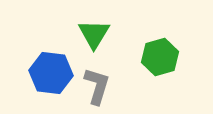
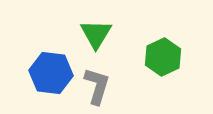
green triangle: moved 2 px right
green hexagon: moved 3 px right; rotated 9 degrees counterclockwise
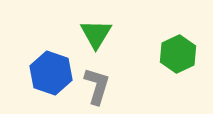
green hexagon: moved 15 px right, 3 px up
blue hexagon: rotated 12 degrees clockwise
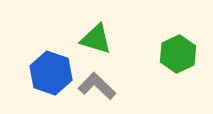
green triangle: moved 5 px down; rotated 44 degrees counterclockwise
gray L-shape: rotated 63 degrees counterclockwise
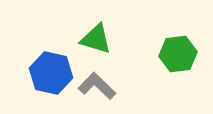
green hexagon: rotated 18 degrees clockwise
blue hexagon: rotated 6 degrees counterclockwise
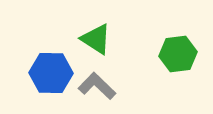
green triangle: rotated 16 degrees clockwise
blue hexagon: rotated 12 degrees counterclockwise
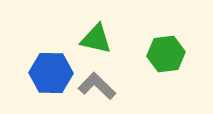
green triangle: rotated 20 degrees counterclockwise
green hexagon: moved 12 px left
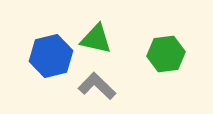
blue hexagon: moved 17 px up; rotated 15 degrees counterclockwise
